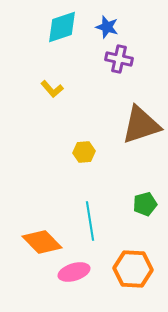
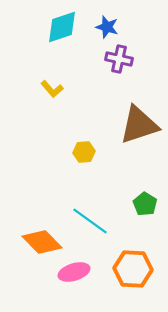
brown triangle: moved 2 px left
green pentagon: rotated 25 degrees counterclockwise
cyan line: rotated 45 degrees counterclockwise
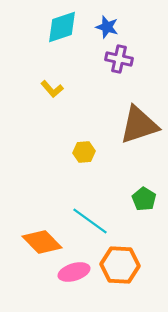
green pentagon: moved 1 px left, 5 px up
orange hexagon: moved 13 px left, 4 px up
